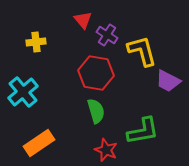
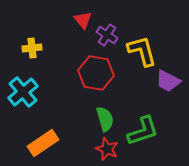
yellow cross: moved 4 px left, 6 px down
green semicircle: moved 9 px right, 8 px down
green L-shape: rotated 8 degrees counterclockwise
orange rectangle: moved 4 px right
red star: moved 1 px right, 1 px up
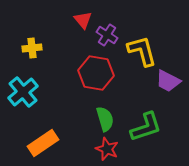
green L-shape: moved 3 px right, 4 px up
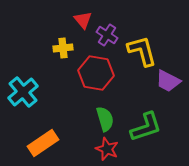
yellow cross: moved 31 px right
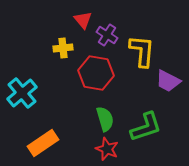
yellow L-shape: rotated 20 degrees clockwise
cyan cross: moved 1 px left, 1 px down
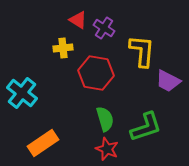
red triangle: moved 5 px left; rotated 18 degrees counterclockwise
purple cross: moved 3 px left, 7 px up
cyan cross: rotated 12 degrees counterclockwise
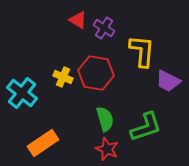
yellow cross: moved 29 px down; rotated 30 degrees clockwise
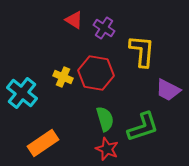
red triangle: moved 4 px left
purple trapezoid: moved 9 px down
green L-shape: moved 3 px left
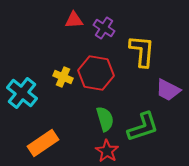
red triangle: rotated 36 degrees counterclockwise
red star: moved 2 px down; rotated 10 degrees clockwise
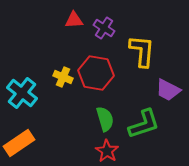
green L-shape: moved 1 px right, 3 px up
orange rectangle: moved 24 px left
